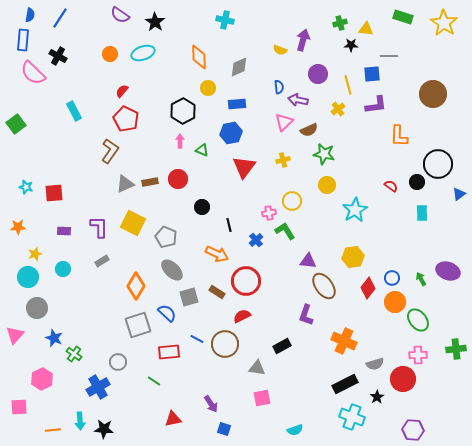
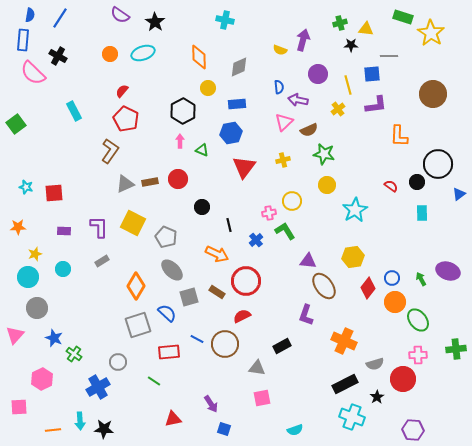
yellow star at (444, 23): moved 13 px left, 10 px down
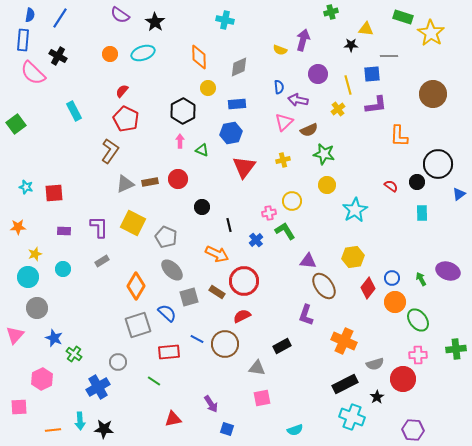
green cross at (340, 23): moved 9 px left, 11 px up
red circle at (246, 281): moved 2 px left
blue square at (224, 429): moved 3 px right
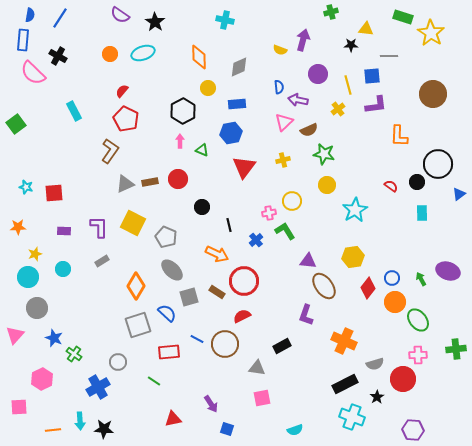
blue square at (372, 74): moved 2 px down
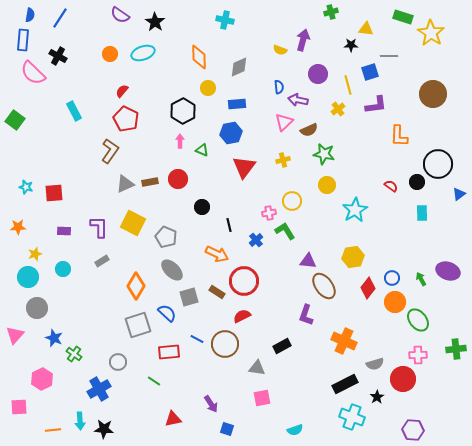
blue square at (372, 76): moved 2 px left, 4 px up; rotated 12 degrees counterclockwise
green square at (16, 124): moved 1 px left, 4 px up; rotated 18 degrees counterclockwise
blue cross at (98, 387): moved 1 px right, 2 px down
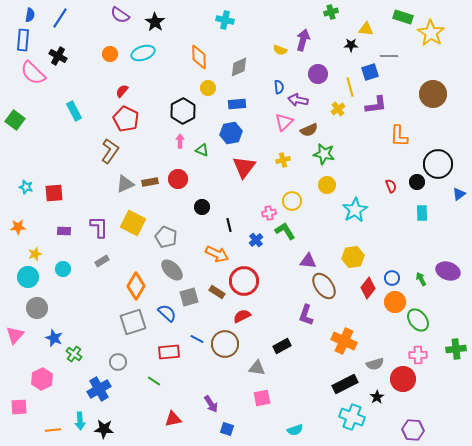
yellow line at (348, 85): moved 2 px right, 2 px down
red semicircle at (391, 186): rotated 32 degrees clockwise
gray square at (138, 325): moved 5 px left, 3 px up
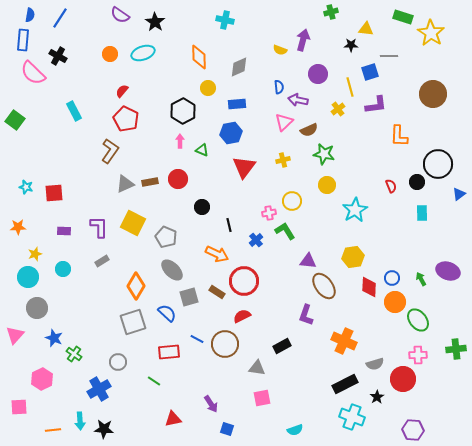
red diamond at (368, 288): moved 1 px right, 1 px up; rotated 35 degrees counterclockwise
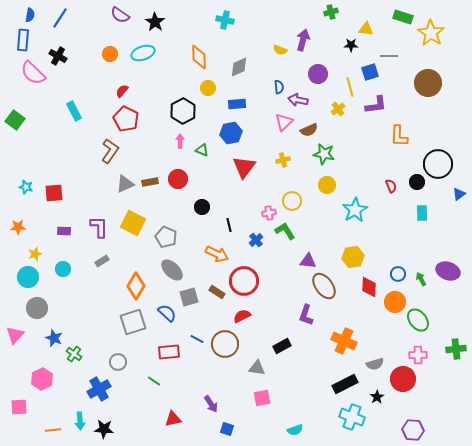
brown circle at (433, 94): moved 5 px left, 11 px up
blue circle at (392, 278): moved 6 px right, 4 px up
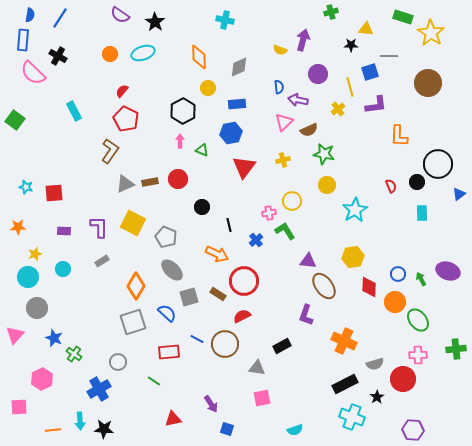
brown rectangle at (217, 292): moved 1 px right, 2 px down
